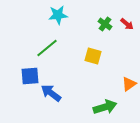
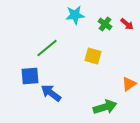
cyan star: moved 17 px right
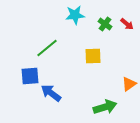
yellow square: rotated 18 degrees counterclockwise
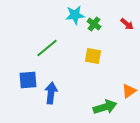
green cross: moved 11 px left
yellow square: rotated 12 degrees clockwise
blue square: moved 2 px left, 4 px down
orange triangle: moved 7 px down
blue arrow: rotated 60 degrees clockwise
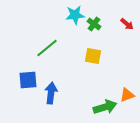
orange triangle: moved 2 px left, 4 px down; rotated 14 degrees clockwise
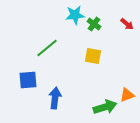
blue arrow: moved 4 px right, 5 px down
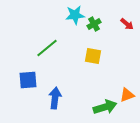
green cross: rotated 24 degrees clockwise
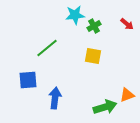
green cross: moved 2 px down
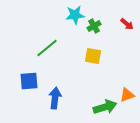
blue square: moved 1 px right, 1 px down
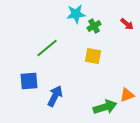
cyan star: moved 1 px right, 1 px up
blue arrow: moved 2 px up; rotated 20 degrees clockwise
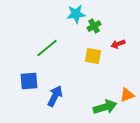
red arrow: moved 9 px left, 20 px down; rotated 120 degrees clockwise
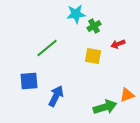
blue arrow: moved 1 px right
